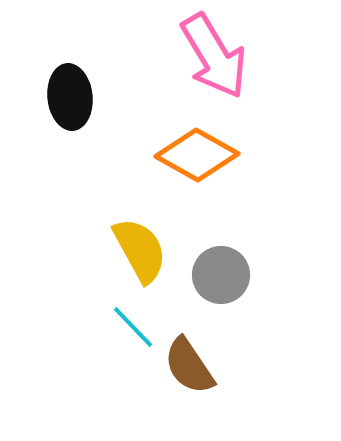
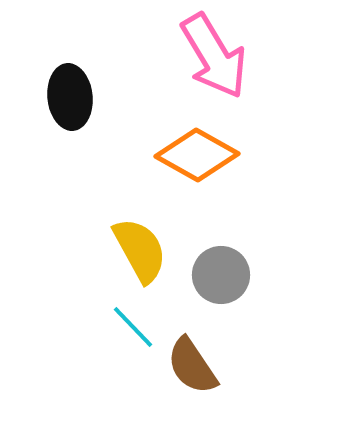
brown semicircle: moved 3 px right
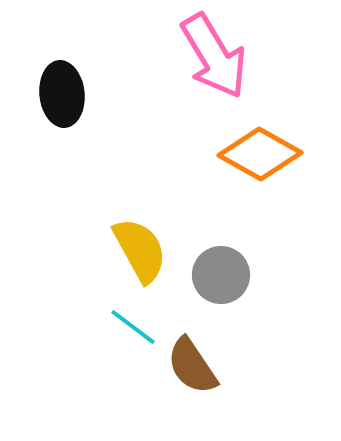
black ellipse: moved 8 px left, 3 px up
orange diamond: moved 63 px right, 1 px up
cyan line: rotated 9 degrees counterclockwise
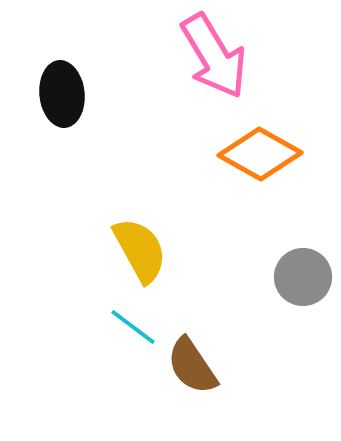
gray circle: moved 82 px right, 2 px down
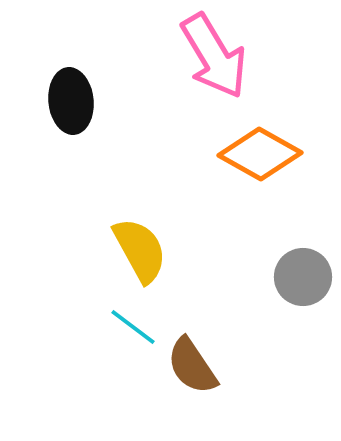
black ellipse: moved 9 px right, 7 px down
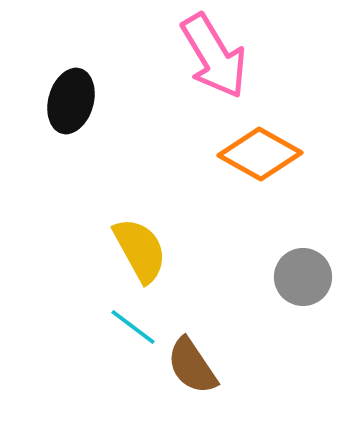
black ellipse: rotated 22 degrees clockwise
